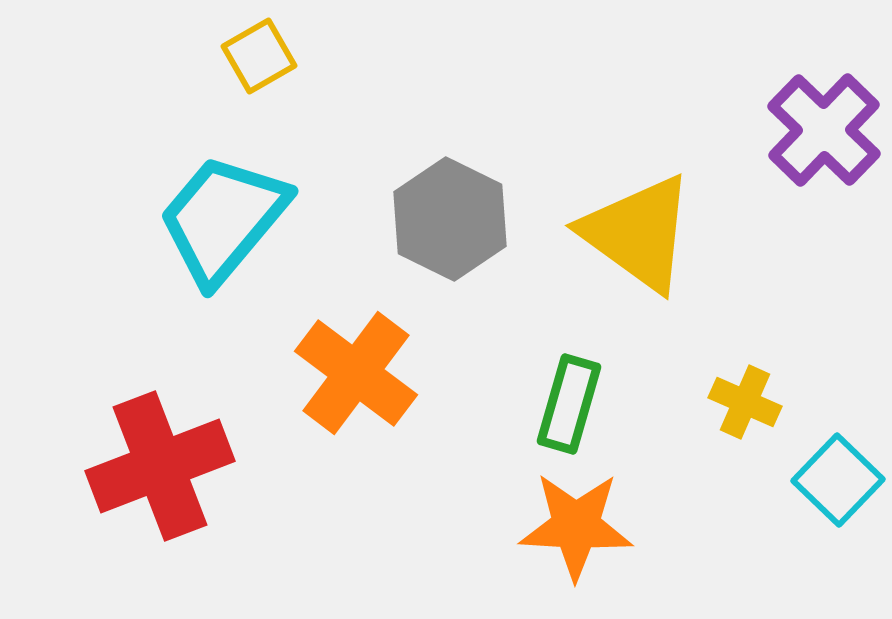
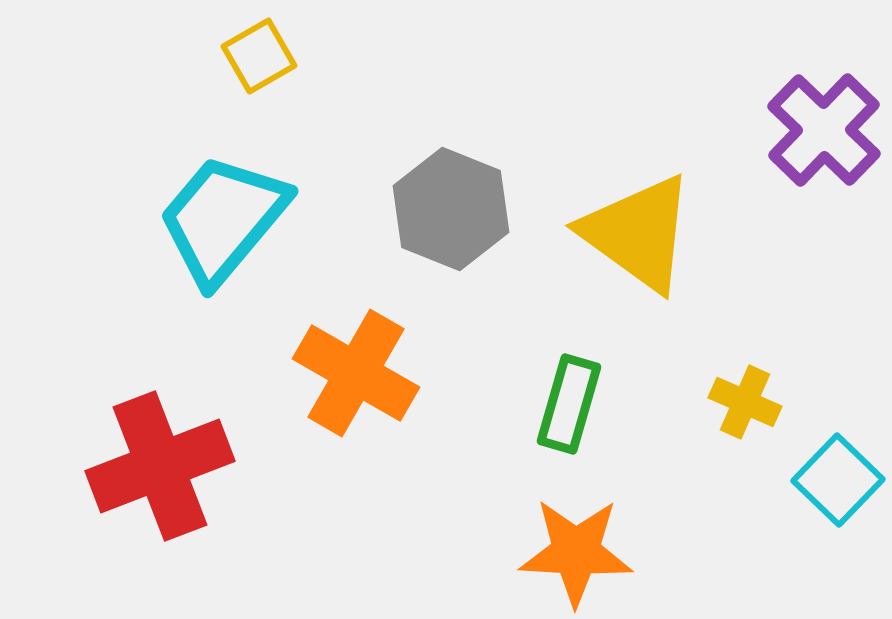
gray hexagon: moved 1 px right, 10 px up; rotated 4 degrees counterclockwise
orange cross: rotated 7 degrees counterclockwise
orange star: moved 26 px down
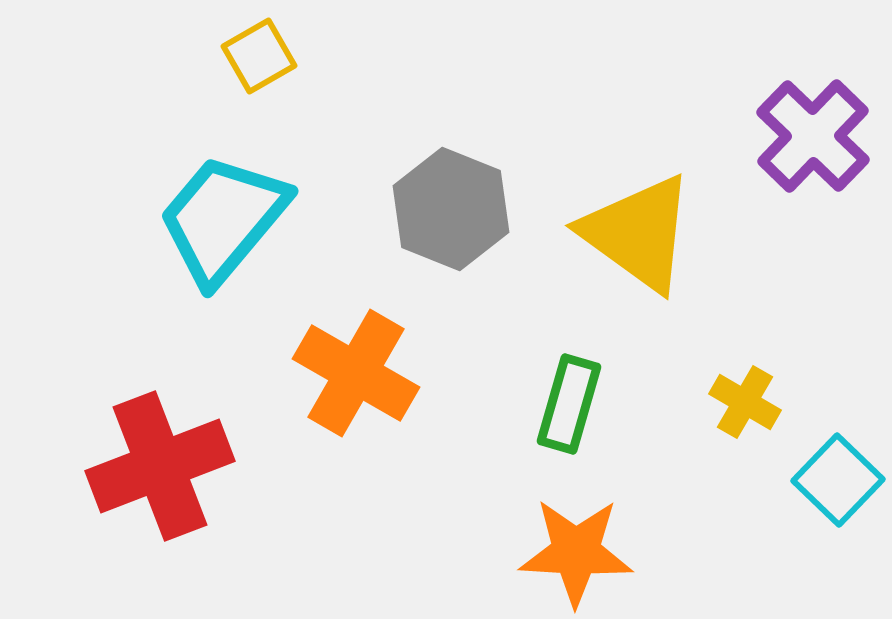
purple cross: moved 11 px left, 6 px down
yellow cross: rotated 6 degrees clockwise
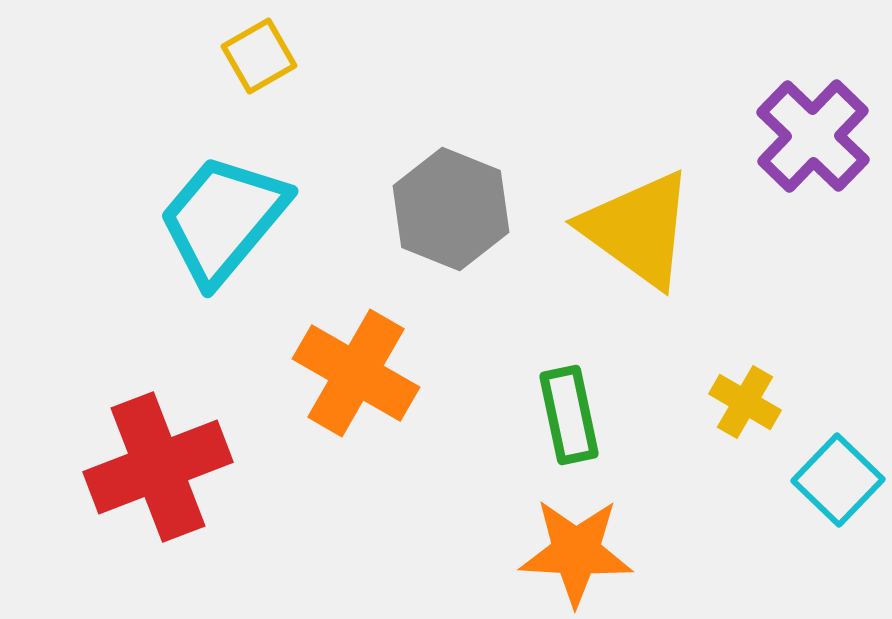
yellow triangle: moved 4 px up
green rectangle: moved 11 px down; rotated 28 degrees counterclockwise
red cross: moved 2 px left, 1 px down
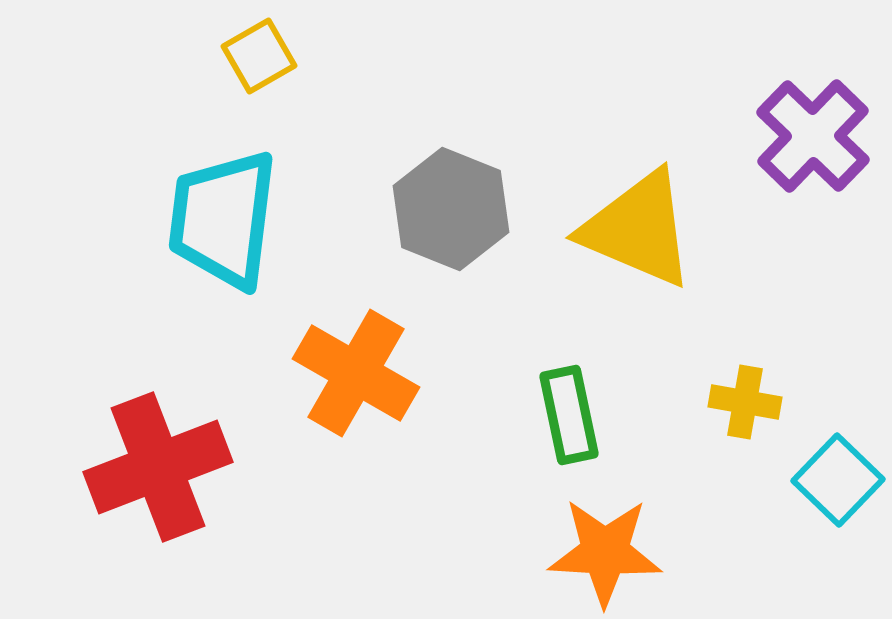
cyan trapezoid: rotated 33 degrees counterclockwise
yellow triangle: rotated 13 degrees counterclockwise
yellow cross: rotated 20 degrees counterclockwise
orange star: moved 29 px right
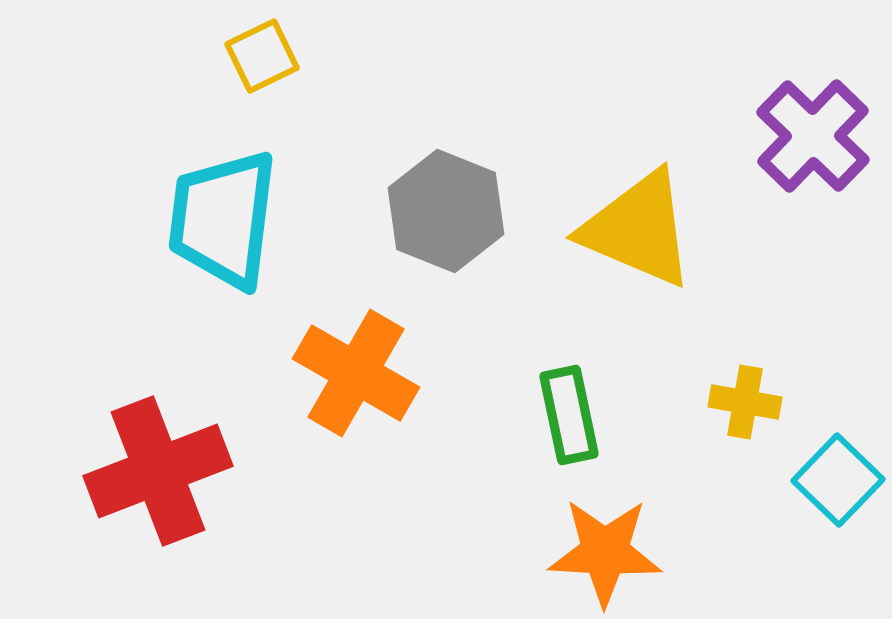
yellow square: moved 3 px right; rotated 4 degrees clockwise
gray hexagon: moved 5 px left, 2 px down
red cross: moved 4 px down
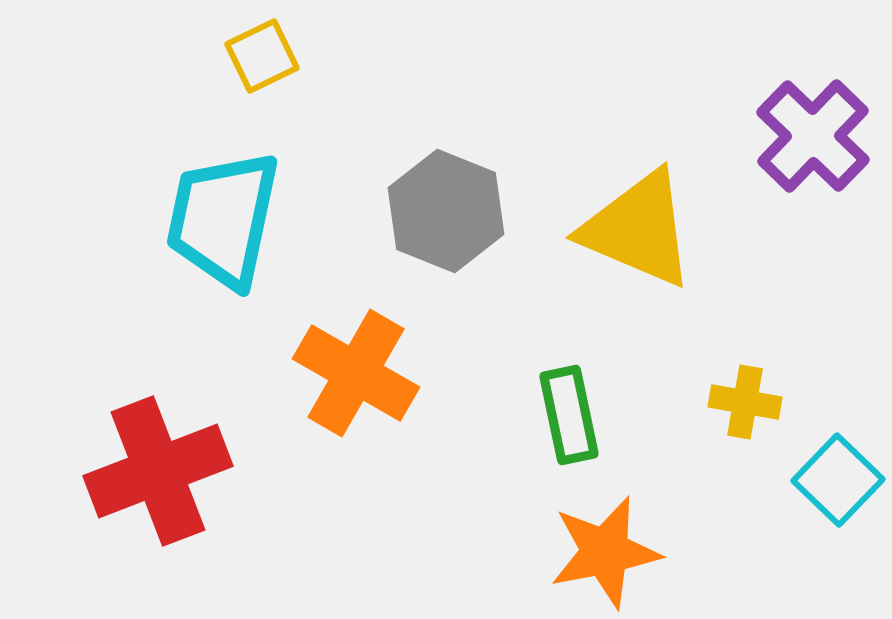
cyan trapezoid: rotated 5 degrees clockwise
orange star: rotated 14 degrees counterclockwise
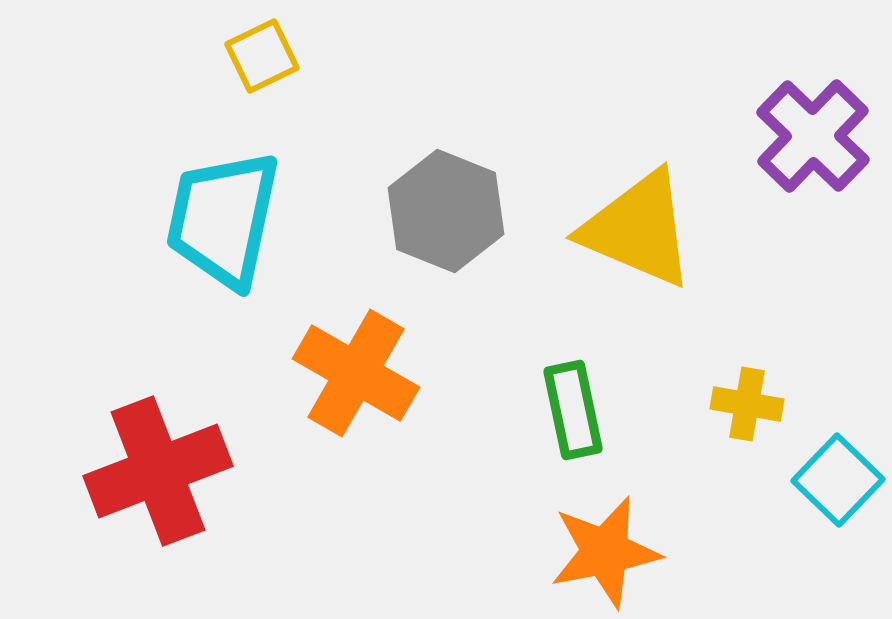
yellow cross: moved 2 px right, 2 px down
green rectangle: moved 4 px right, 5 px up
